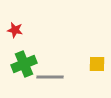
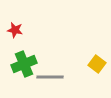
yellow square: rotated 36 degrees clockwise
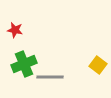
yellow square: moved 1 px right, 1 px down
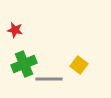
yellow square: moved 19 px left
gray line: moved 1 px left, 2 px down
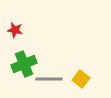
yellow square: moved 2 px right, 14 px down
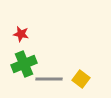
red star: moved 6 px right, 4 px down
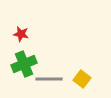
yellow square: moved 1 px right
